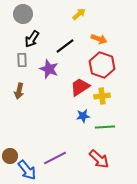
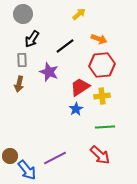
red hexagon: rotated 25 degrees counterclockwise
purple star: moved 3 px down
brown arrow: moved 7 px up
blue star: moved 7 px left, 7 px up; rotated 24 degrees counterclockwise
red arrow: moved 1 px right, 4 px up
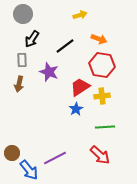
yellow arrow: moved 1 px right, 1 px down; rotated 24 degrees clockwise
red hexagon: rotated 15 degrees clockwise
brown circle: moved 2 px right, 3 px up
blue arrow: moved 2 px right
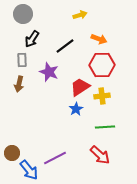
red hexagon: rotated 10 degrees counterclockwise
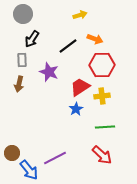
orange arrow: moved 4 px left
black line: moved 3 px right
red arrow: moved 2 px right
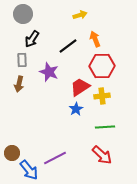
orange arrow: rotated 133 degrees counterclockwise
red hexagon: moved 1 px down
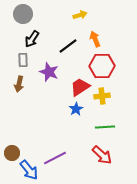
gray rectangle: moved 1 px right
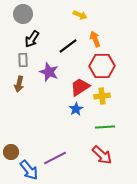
yellow arrow: rotated 40 degrees clockwise
brown circle: moved 1 px left, 1 px up
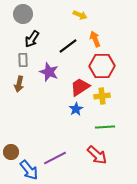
red arrow: moved 5 px left
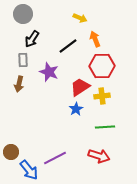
yellow arrow: moved 3 px down
red arrow: moved 2 px right, 1 px down; rotated 25 degrees counterclockwise
